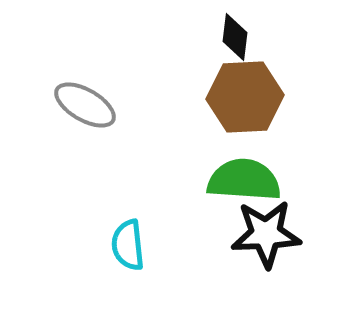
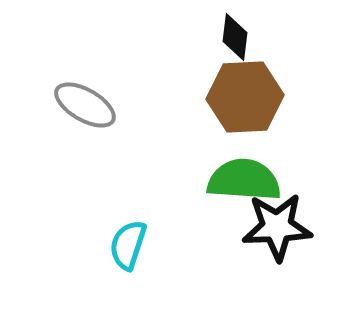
black star: moved 11 px right, 7 px up
cyan semicircle: rotated 24 degrees clockwise
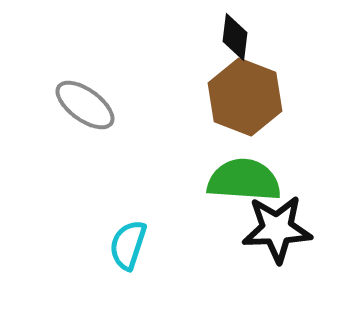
brown hexagon: rotated 24 degrees clockwise
gray ellipse: rotated 6 degrees clockwise
black star: moved 2 px down
